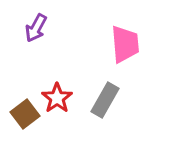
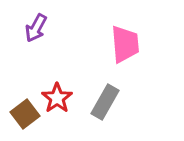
gray rectangle: moved 2 px down
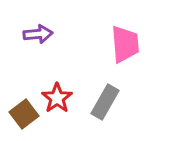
purple arrow: moved 2 px right, 6 px down; rotated 124 degrees counterclockwise
brown square: moved 1 px left
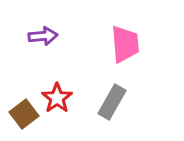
purple arrow: moved 5 px right, 2 px down
gray rectangle: moved 7 px right
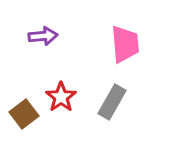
red star: moved 4 px right, 1 px up
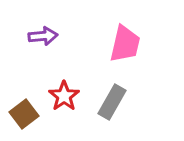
pink trapezoid: rotated 18 degrees clockwise
red star: moved 3 px right, 1 px up
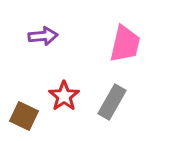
brown square: moved 2 px down; rotated 28 degrees counterclockwise
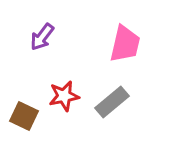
purple arrow: moved 1 px left, 1 px down; rotated 132 degrees clockwise
red star: rotated 24 degrees clockwise
gray rectangle: rotated 20 degrees clockwise
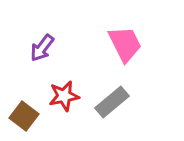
purple arrow: moved 11 px down
pink trapezoid: rotated 39 degrees counterclockwise
brown square: rotated 12 degrees clockwise
